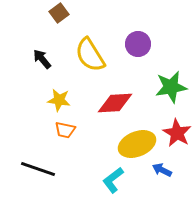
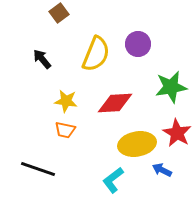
yellow semicircle: moved 6 px right, 1 px up; rotated 126 degrees counterclockwise
yellow star: moved 7 px right, 1 px down
yellow ellipse: rotated 12 degrees clockwise
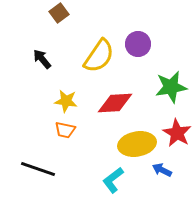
yellow semicircle: moved 3 px right, 2 px down; rotated 12 degrees clockwise
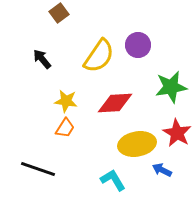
purple circle: moved 1 px down
orange trapezoid: moved 2 px up; rotated 70 degrees counterclockwise
cyan L-shape: rotated 96 degrees clockwise
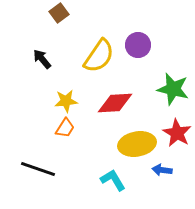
green star: moved 2 px right, 2 px down; rotated 24 degrees clockwise
yellow star: rotated 15 degrees counterclockwise
blue arrow: rotated 18 degrees counterclockwise
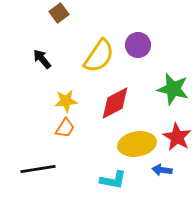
red diamond: rotated 24 degrees counterclockwise
red star: moved 4 px down
black line: rotated 28 degrees counterclockwise
cyan L-shape: rotated 132 degrees clockwise
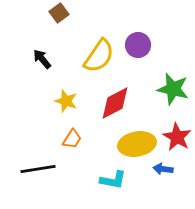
yellow star: rotated 25 degrees clockwise
orange trapezoid: moved 7 px right, 11 px down
blue arrow: moved 1 px right, 1 px up
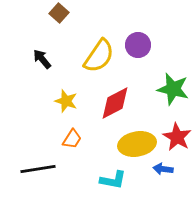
brown square: rotated 12 degrees counterclockwise
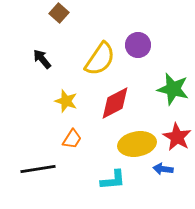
yellow semicircle: moved 1 px right, 3 px down
cyan L-shape: rotated 16 degrees counterclockwise
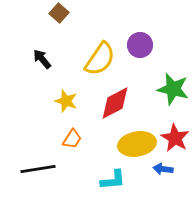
purple circle: moved 2 px right
red star: moved 2 px left, 1 px down
